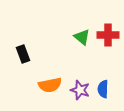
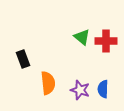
red cross: moved 2 px left, 6 px down
black rectangle: moved 5 px down
orange semicircle: moved 2 px left, 2 px up; rotated 85 degrees counterclockwise
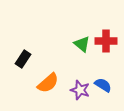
green triangle: moved 7 px down
black rectangle: rotated 54 degrees clockwise
orange semicircle: rotated 55 degrees clockwise
blue semicircle: moved 4 px up; rotated 120 degrees clockwise
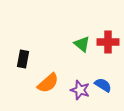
red cross: moved 2 px right, 1 px down
black rectangle: rotated 24 degrees counterclockwise
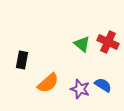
red cross: rotated 25 degrees clockwise
black rectangle: moved 1 px left, 1 px down
purple star: moved 1 px up
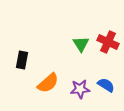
green triangle: moved 1 px left; rotated 18 degrees clockwise
blue semicircle: moved 3 px right
purple star: rotated 24 degrees counterclockwise
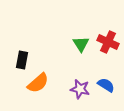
orange semicircle: moved 10 px left
purple star: rotated 18 degrees clockwise
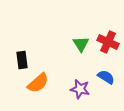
black rectangle: rotated 18 degrees counterclockwise
blue semicircle: moved 8 px up
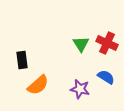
red cross: moved 1 px left, 1 px down
orange semicircle: moved 2 px down
